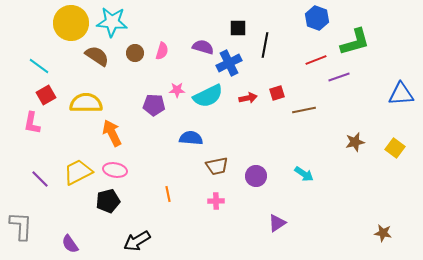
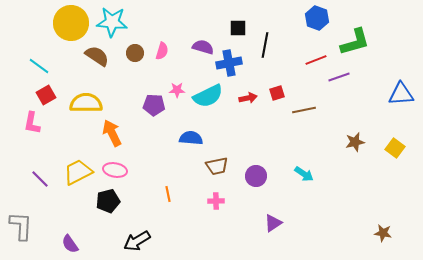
blue cross at (229, 63): rotated 15 degrees clockwise
purple triangle at (277, 223): moved 4 px left
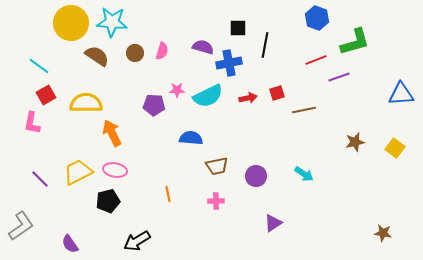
gray L-shape at (21, 226): rotated 52 degrees clockwise
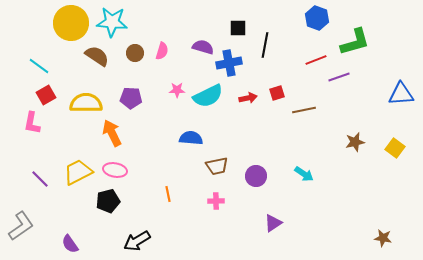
purple pentagon at (154, 105): moved 23 px left, 7 px up
brown star at (383, 233): moved 5 px down
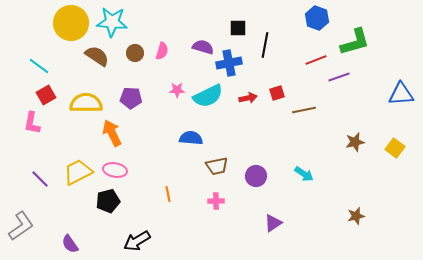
brown star at (383, 238): moved 27 px left, 22 px up; rotated 24 degrees counterclockwise
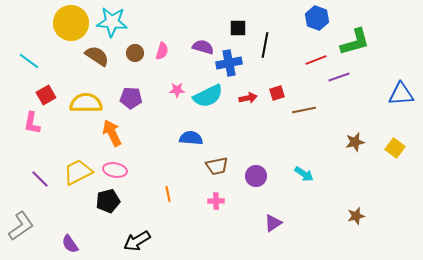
cyan line at (39, 66): moved 10 px left, 5 px up
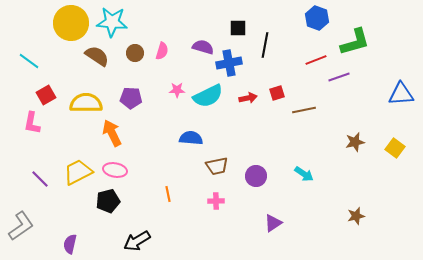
purple semicircle at (70, 244): rotated 48 degrees clockwise
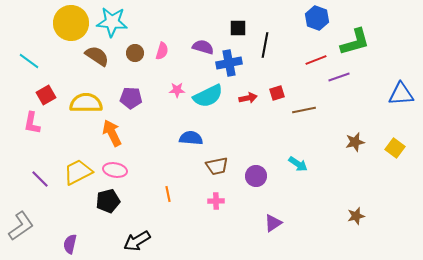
cyan arrow at (304, 174): moved 6 px left, 10 px up
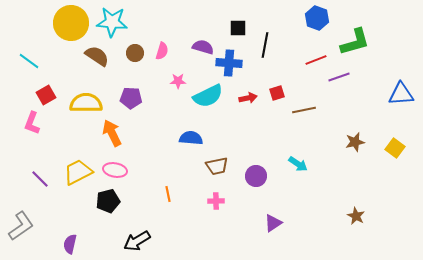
blue cross at (229, 63): rotated 15 degrees clockwise
pink star at (177, 90): moved 1 px right, 9 px up
pink L-shape at (32, 123): rotated 10 degrees clockwise
brown star at (356, 216): rotated 30 degrees counterclockwise
